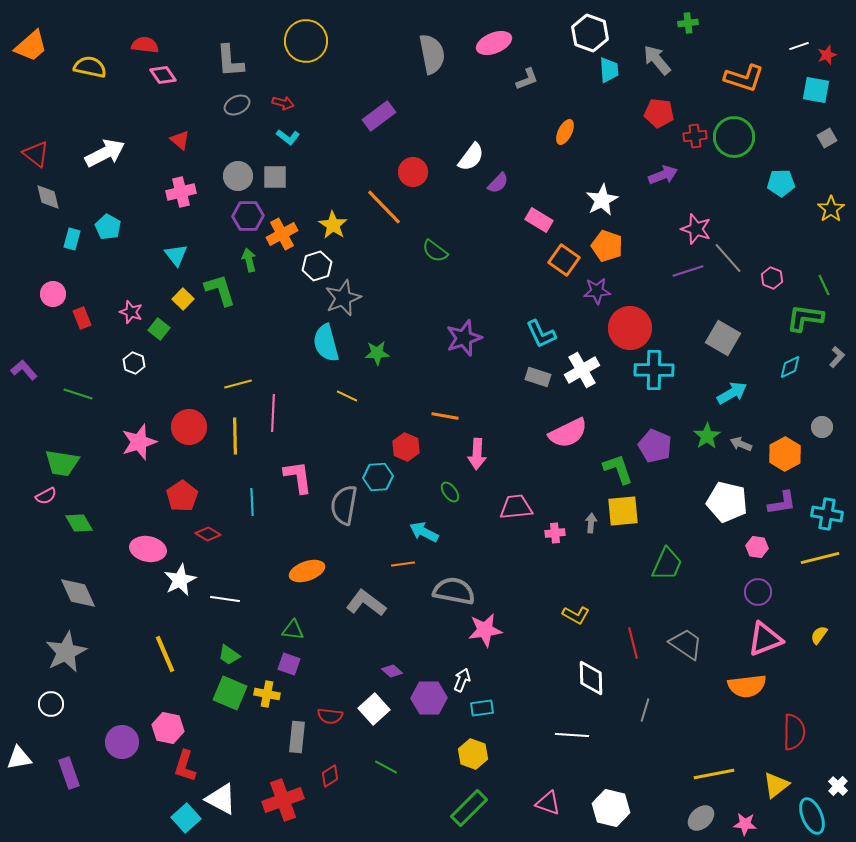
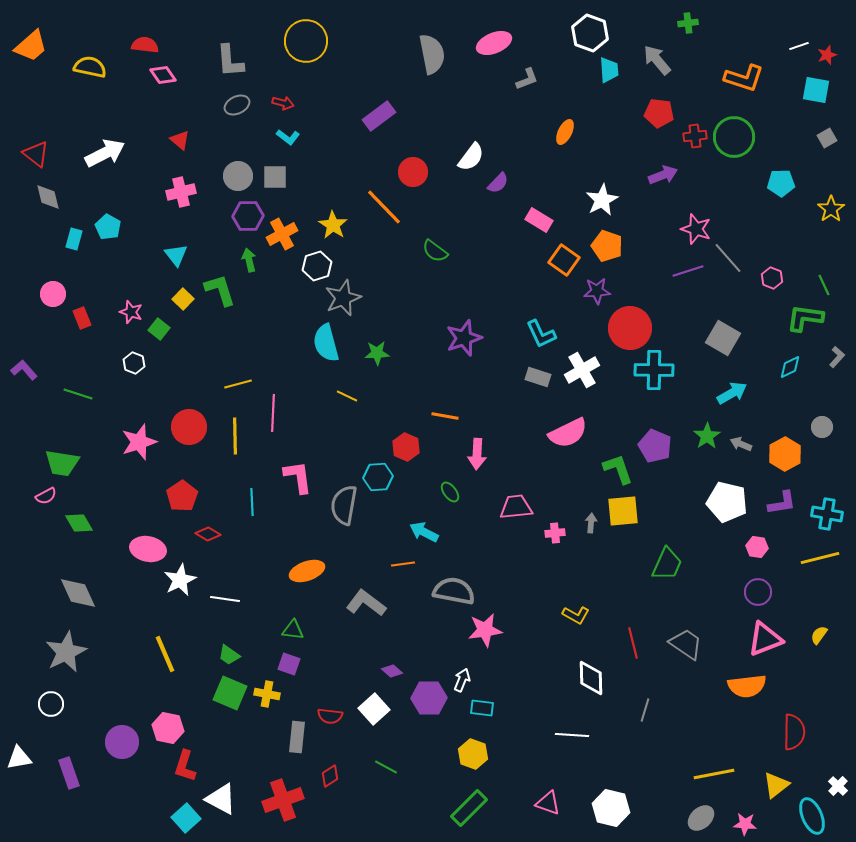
cyan rectangle at (72, 239): moved 2 px right
cyan rectangle at (482, 708): rotated 15 degrees clockwise
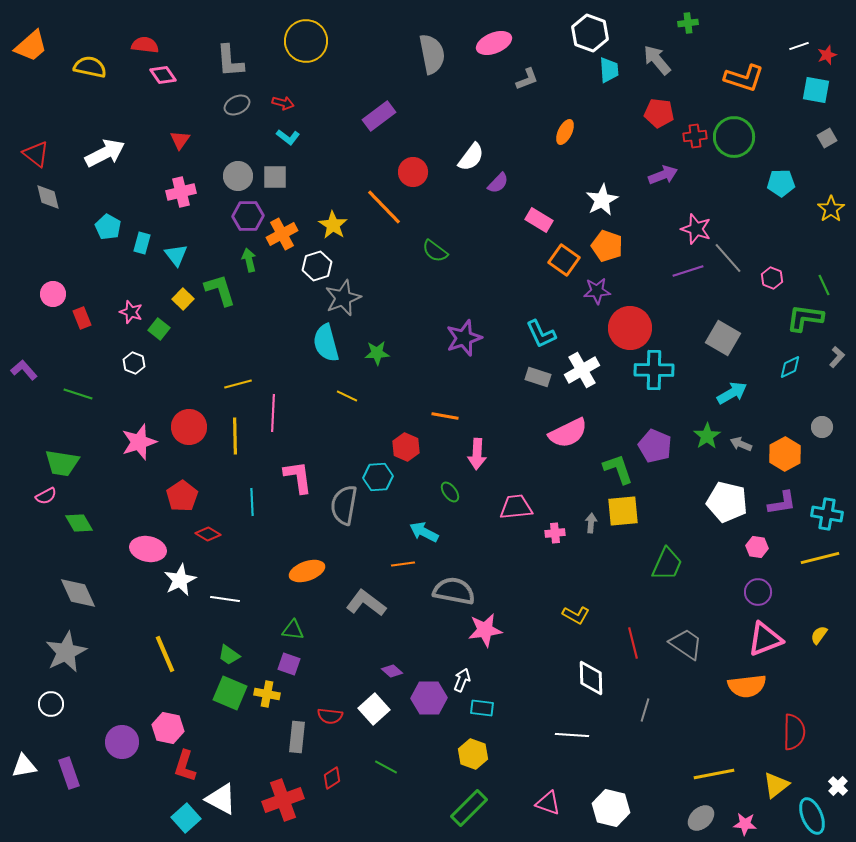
red triangle at (180, 140): rotated 25 degrees clockwise
cyan rectangle at (74, 239): moved 68 px right, 4 px down
white triangle at (19, 758): moved 5 px right, 8 px down
red diamond at (330, 776): moved 2 px right, 2 px down
